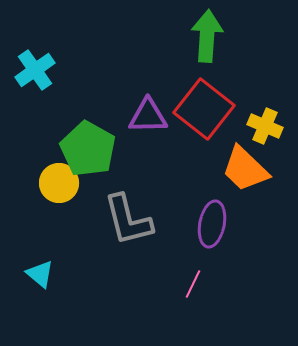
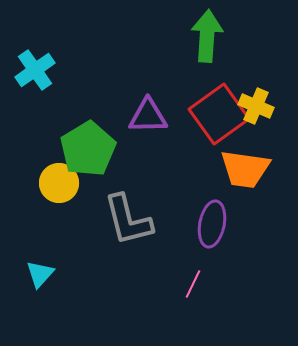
red square: moved 15 px right, 5 px down; rotated 16 degrees clockwise
yellow cross: moved 9 px left, 20 px up
green pentagon: rotated 12 degrees clockwise
orange trapezoid: rotated 36 degrees counterclockwise
cyan triangle: rotated 32 degrees clockwise
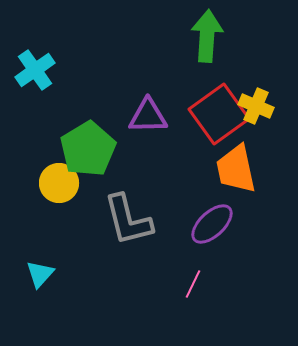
orange trapezoid: moved 9 px left; rotated 70 degrees clockwise
purple ellipse: rotated 36 degrees clockwise
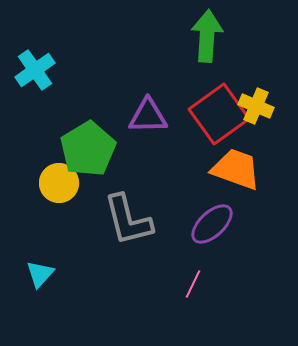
orange trapezoid: rotated 122 degrees clockwise
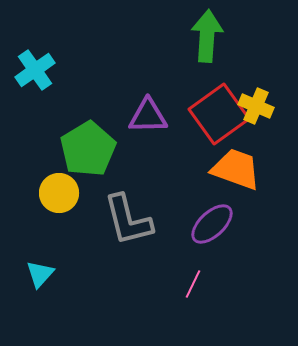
yellow circle: moved 10 px down
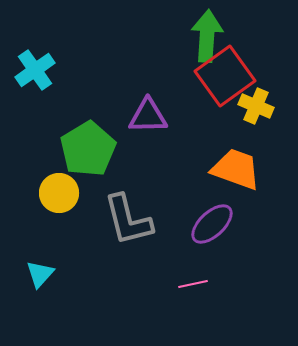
red square: moved 6 px right, 38 px up
pink line: rotated 52 degrees clockwise
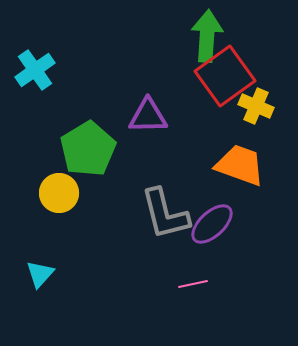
orange trapezoid: moved 4 px right, 4 px up
gray L-shape: moved 37 px right, 6 px up
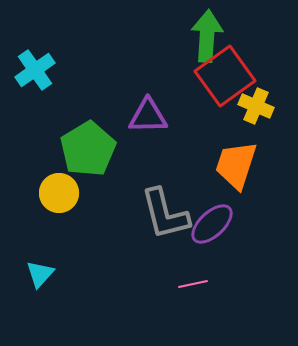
orange trapezoid: moved 4 px left; rotated 92 degrees counterclockwise
